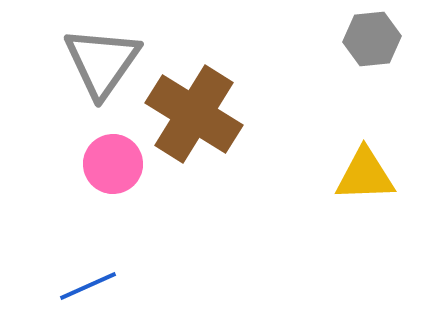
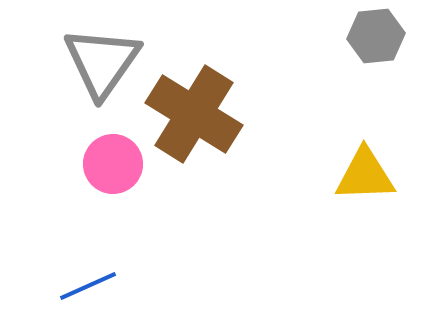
gray hexagon: moved 4 px right, 3 px up
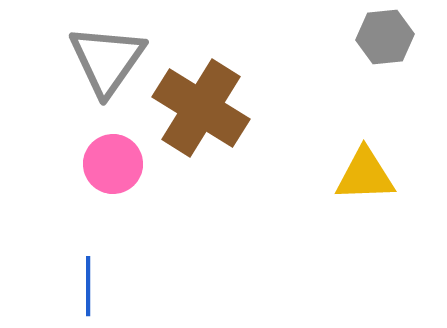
gray hexagon: moved 9 px right, 1 px down
gray triangle: moved 5 px right, 2 px up
brown cross: moved 7 px right, 6 px up
blue line: rotated 66 degrees counterclockwise
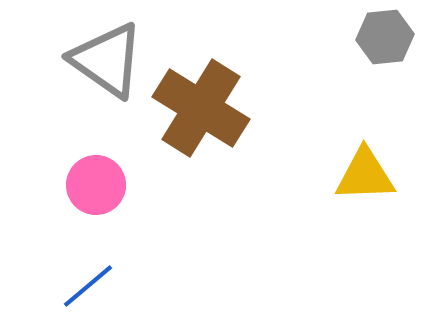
gray triangle: rotated 30 degrees counterclockwise
pink circle: moved 17 px left, 21 px down
blue line: rotated 50 degrees clockwise
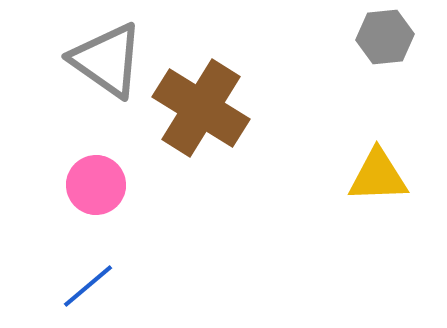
yellow triangle: moved 13 px right, 1 px down
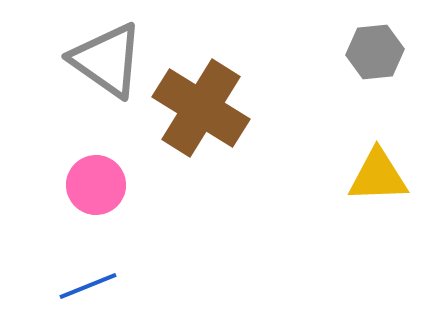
gray hexagon: moved 10 px left, 15 px down
blue line: rotated 18 degrees clockwise
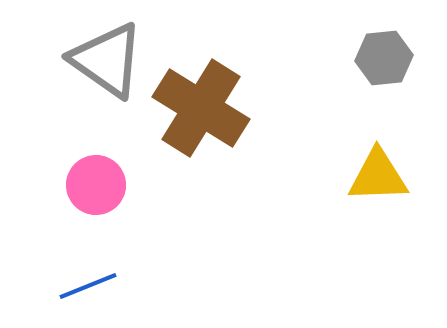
gray hexagon: moved 9 px right, 6 px down
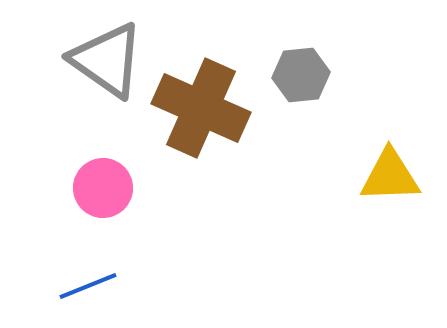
gray hexagon: moved 83 px left, 17 px down
brown cross: rotated 8 degrees counterclockwise
yellow triangle: moved 12 px right
pink circle: moved 7 px right, 3 px down
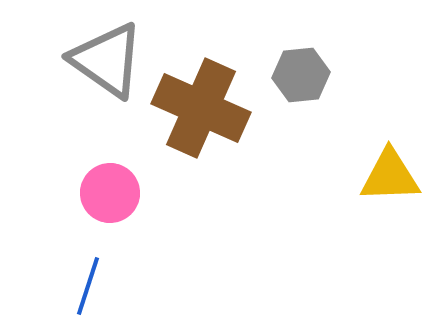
pink circle: moved 7 px right, 5 px down
blue line: rotated 50 degrees counterclockwise
